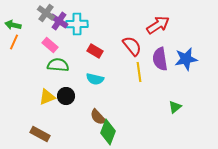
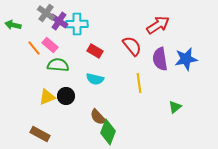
orange line: moved 20 px right, 6 px down; rotated 63 degrees counterclockwise
yellow line: moved 11 px down
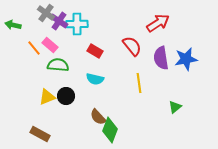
red arrow: moved 2 px up
purple semicircle: moved 1 px right, 1 px up
green diamond: moved 2 px right, 2 px up
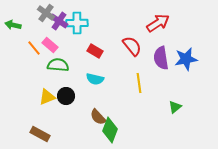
cyan cross: moved 1 px up
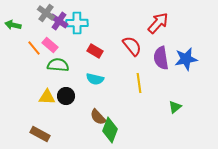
red arrow: rotated 15 degrees counterclockwise
yellow triangle: rotated 24 degrees clockwise
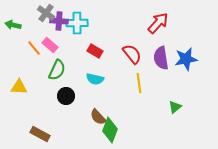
purple cross: rotated 30 degrees counterclockwise
red semicircle: moved 8 px down
green semicircle: moved 1 px left, 5 px down; rotated 110 degrees clockwise
yellow triangle: moved 28 px left, 10 px up
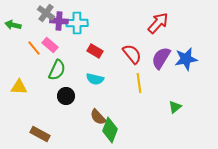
purple semicircle: rotated 40 degrees clockwise
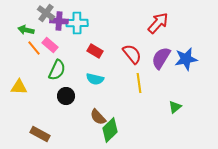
green arrow: moved 13 px right, 5 px down
green diamond: rotated 25 degrees clockwise
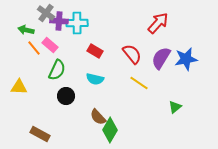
yellow line: rotated 48 degrees counterclockwise
green diamond: rotated 15 degrees counterclockwise
